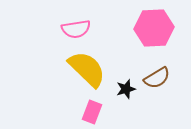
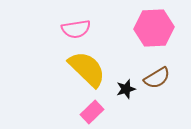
pink rectangle: rotated 25 degrees clockwise
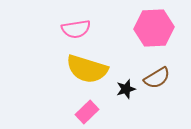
yellow semicircle: rotated 153 degrees clockwise
pink rectangle: moved 5 px left
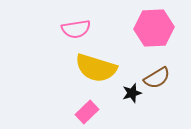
yellow semicircle: moved 9 px right, 1 px up
black star: moved 6 px right, 4 px down
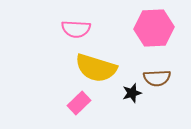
pink semicircle: rotated 12 degrees clockwise
brown semicircle: rotated 28 degrees clockwise
pink rectangle: moved 8 px left, 9 px up
